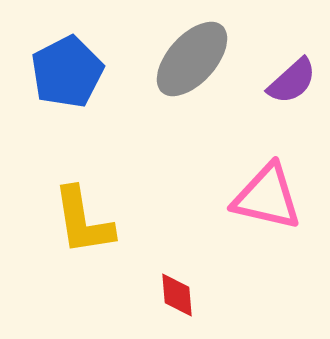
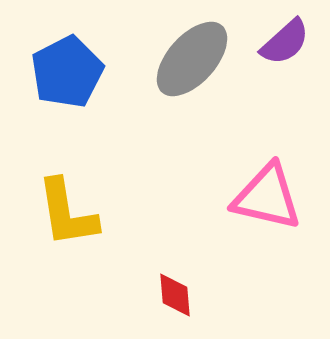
purple semicircle: moved 7 px left, 39 px up
yellow L-shape: moved 16 px left, 8 px up
red diamond: moved 2 px left
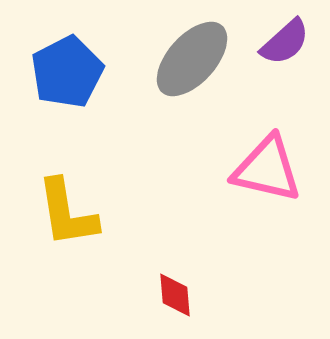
pink triangle: moved 28 px up
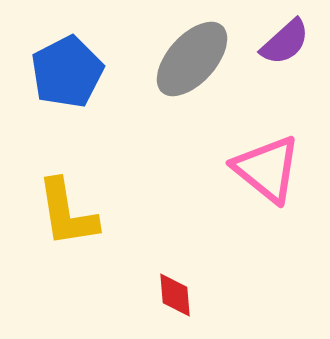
pink triangle: rotated 26 degrees clockwise
